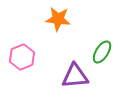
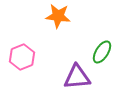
orange star: moved 3 px up
purple triangle: moved 2 px right, 1 px down
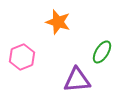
orange star: moved 6 px down; rotated 10 degrees clockwise
purple triangle: moved 3 px down
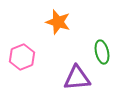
green ellipse: rotated 45 degrees counterclockwise
purple triangle: moved 2 px up
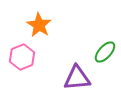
orange star: moved 19 px left, 3 px down; rotated 15 degrees clockwise
green ellipse: moved 3 px right; rotated 55 degrees clockwise
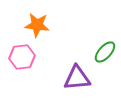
orange star: moved 2 px left; rotated 25 degrees counterclockwise
pink hexagon: rotated 15 degrees clockwise
